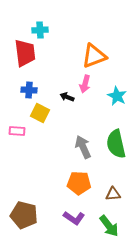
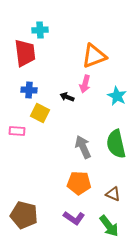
brown triangle: rotated 28 degrees clockwise
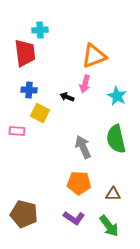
green semicircle: moved 5 px up
brown triangle: rotated 21 degrees counterclockwise
brown pentagon: moved 1 px up
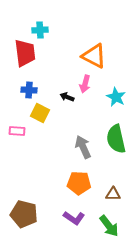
orange triangle: rotated 48 degrees clockwise
cyan star: moved 1 px left, 1 px down
